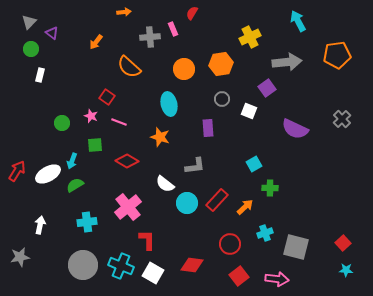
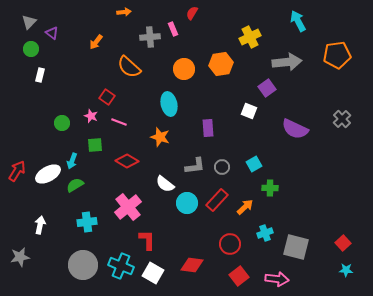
gray circle at (222, 99): moved 68 px down
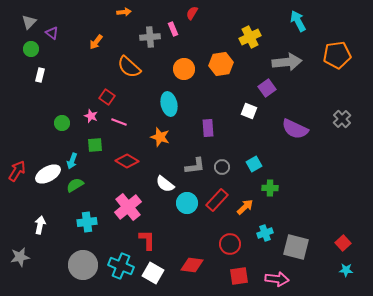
red square at (239, 276): rotated 30 degrees clockwise
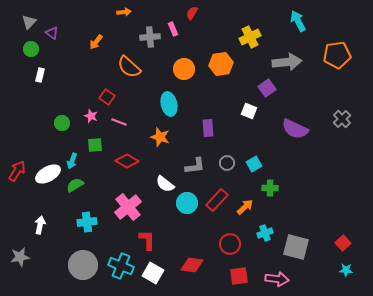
gray circle at (222, 167): moved 5 px right, 4 px up
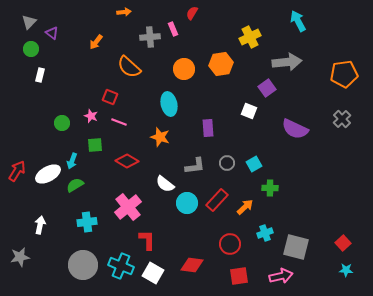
orange pentagon at (337, 55): moved 7 px right, 19 px down
red square at (107, 97): moved 3 px right; rotated 14 degrees counterclockwise
pink arrow at (277, 279): moved 4 px right, 3 px up; rotated 20 degrees counterclockwise
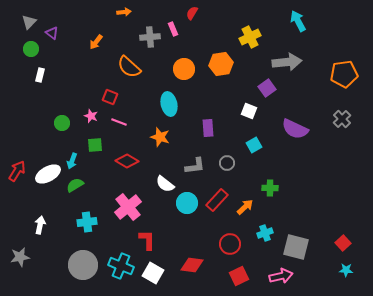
cyan square at (254, 164): moved 19 px up
red square at (239, 276): rotated 18 degrees counterclockwise
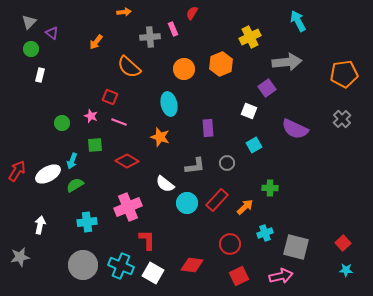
orange hexagon at (221, 64): rotated 15 degrees counterclockwise
pink cross at (128, 207): rotated 16 degrees clockwise
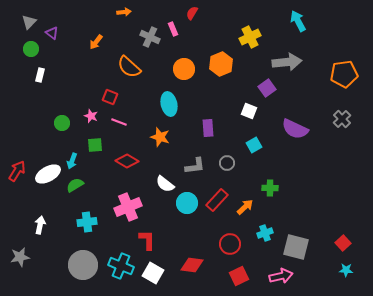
gray cross at (150, 37): rotated 30 degrees clockwise
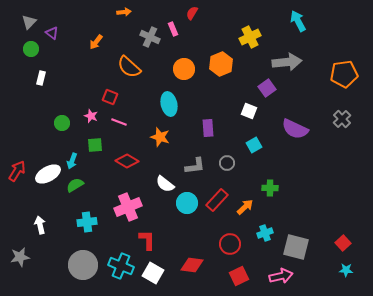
white rectangle at (40, 75): moved 1 px right, 3 px down
white arrow at (40, 225): rotated 24 degrees counterclockwise
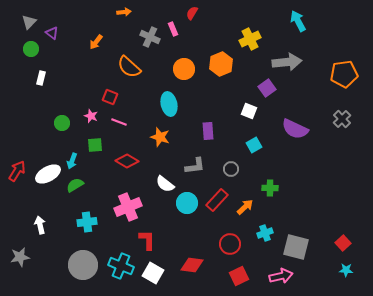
yellow cross at (250, 37): moved 2 px down
purple rectangle at (208, 128): moved 3 px down
gray circle at (227, 163): moved 4 px right, 6 px down
